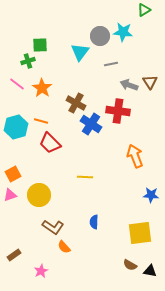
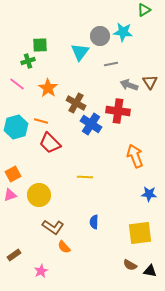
orange star: moved 6 px right
blue star: moved 2 px left, 1 px up
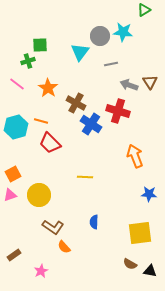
red cross: rotated 10 degrees clockwise
brown semicircle: moved 1 px up
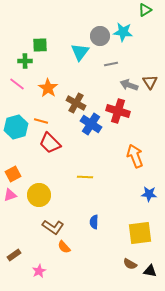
green triangle: moved 1 px right
green cross: moved 3 px left; rotated 16 degrees clockwise
pink star: moved 2 px left
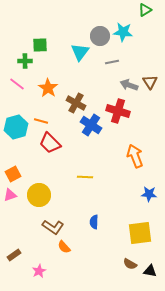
gray line: moved 1 px right, 2 px up
blue cross: moved 1 px down
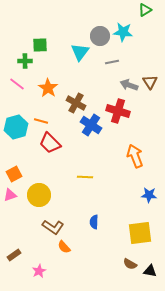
orange square: moved 1 px right
blue star: moved 1 px down
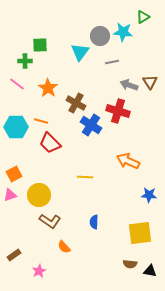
green triangle: moved 2 px left, 7 px down
cyan hexagon: rotated 15 degrees clockwise
orange arrow: moved 7 px left, 5 px down; rotated 45 degrees counterclockwise
brown L-shape: moved 3 px left, 6 px up
brown semicircle: rotated 24 degrees counterclockwise
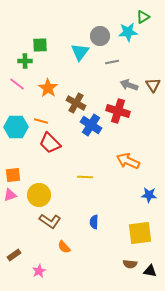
cyan star: moved 5 px right; rotated 12 degrees counterclockwise
brown triangle: moved 3 px right, 3 px down
orange square: moved 1 px left, 1 px down; rotated 21 degrees clockwise
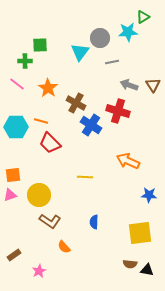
gray circle: moved 2 px down
black triangle: moved 3 px left, 1 px up
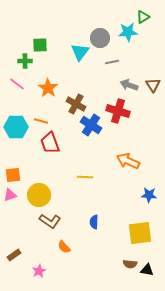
brown cross: moved 1 px down
red trapezoid: rotated 25 degrees clockwise
